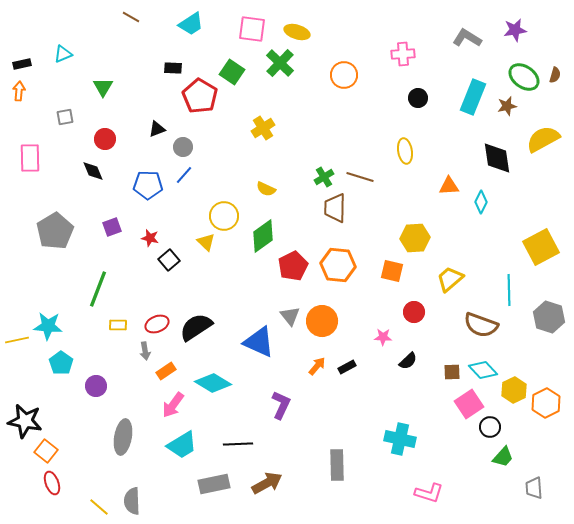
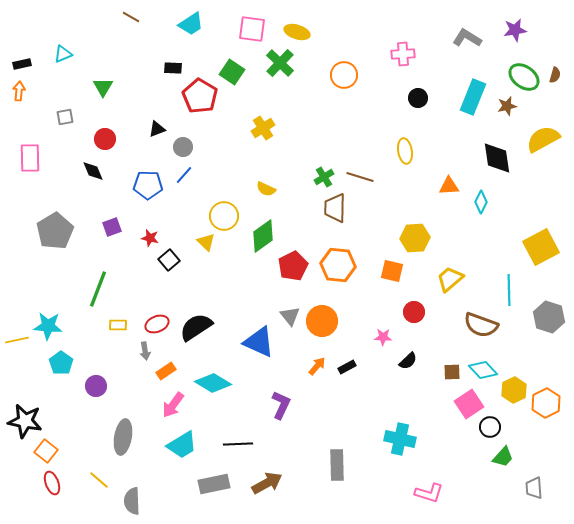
yellow line at (99, 507): moved 27 px up
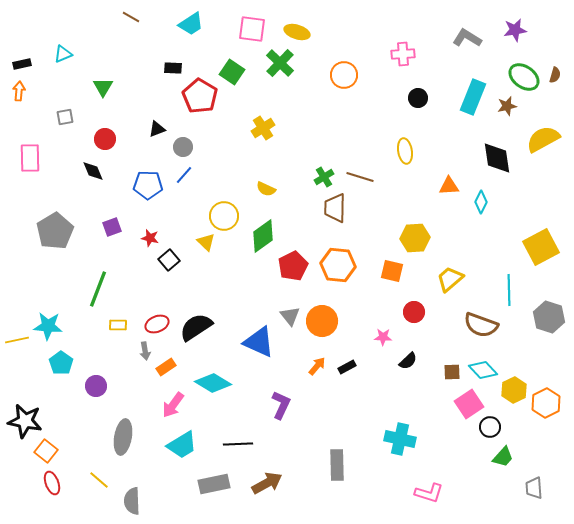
orange rectangle at (166, 371): moved 4 px up
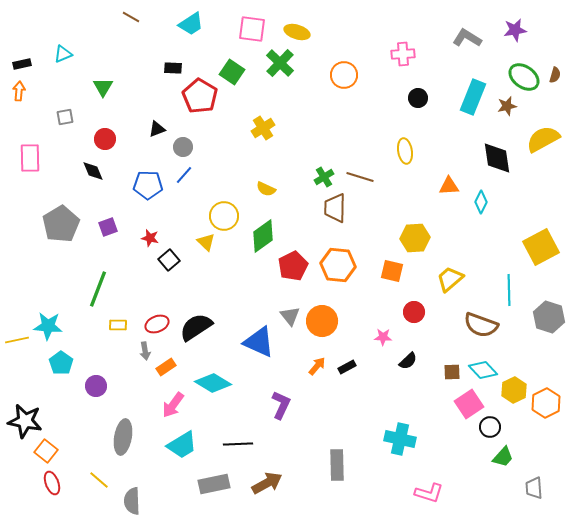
purple square at (112, 227): moved 4 px left
gray pentagon at (55, 231): moved 6 px right, 7 px up
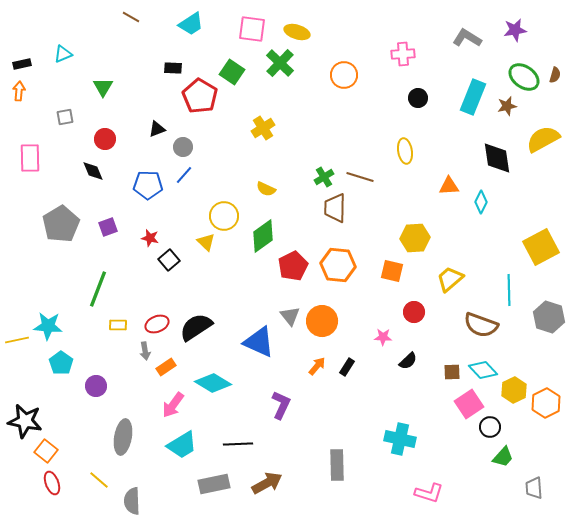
black rectangle at (347, 367): rotated 30 degrees counterclockwise
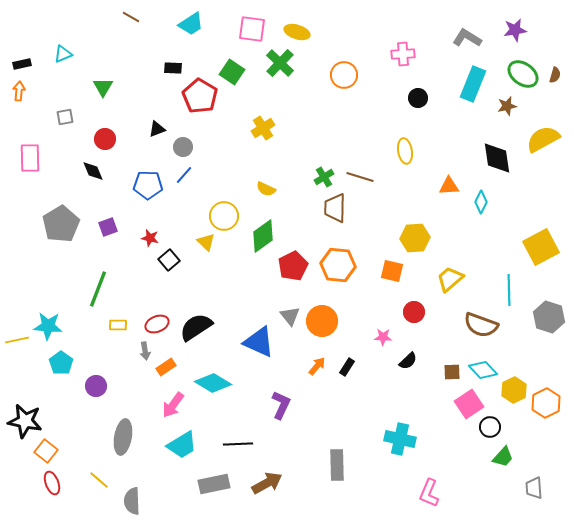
green ellipse at (524, 77): moved 1 px left, 3 px up
cyan rectangle at (473, 97): moved 13 px up
pink L-shape at (429, 493): rotated 96 degrees clockwise
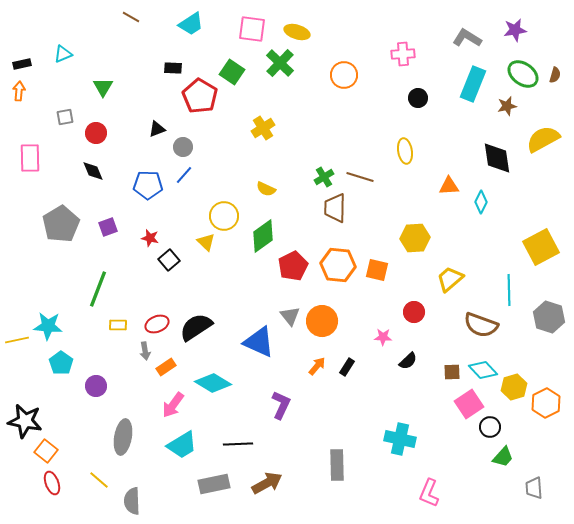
red circle at (105, 139): moved 9 px left, 6 px up
orange square at (392, 271): moved 15 px left, 1 px up
yellow hexagon at (514, 390): moved 3 px up; rotated 10 degrees clockwise
